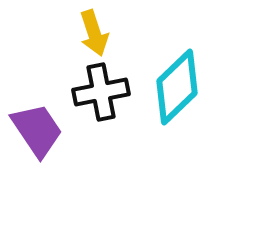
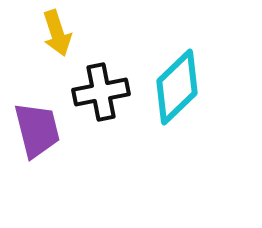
yellow arrow: moved 37 px left
purple trapezoid: rotated 20 degrees clockwise
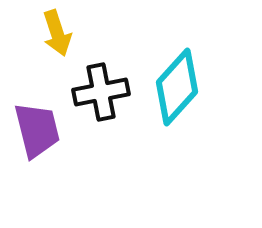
cyan diamond: rotated 4 degrees counterclockwise
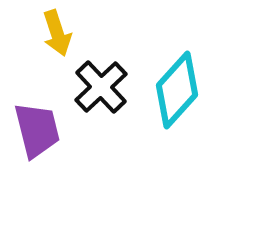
cyan diamond: moved 3 px down
black cross: moved 5 px up; rotated 32 degrees counterclockwise
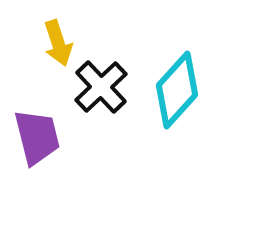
yellow arrow: moved 1 px right, 10 px down
purple trapezoid: moved 7 px down
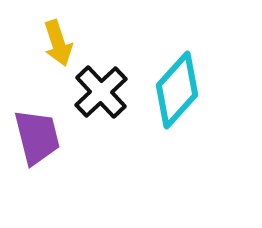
black cross: moved 5 px down
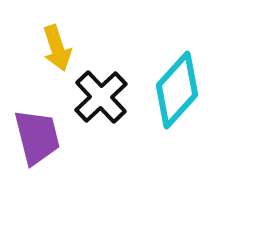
yellow arrow: moved 1 px left, 5 px down
black cross: moved 5 px down
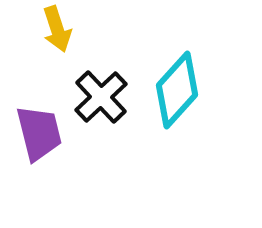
yellow arrow: moved 19 px up
purple trapezoid: moved 2 px right, 4 px up
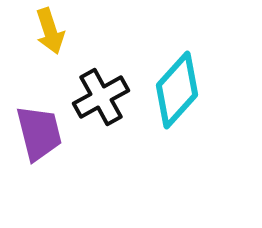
yellow arrow: moved 7 px left, 2 px down
black cross: rotated 14 degrees clockwise
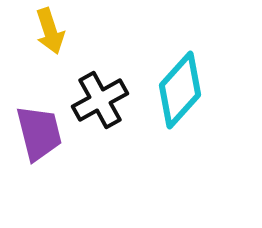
cyan diamond: moved 3 px right
black cross: moved 1 px left, 3 px down
